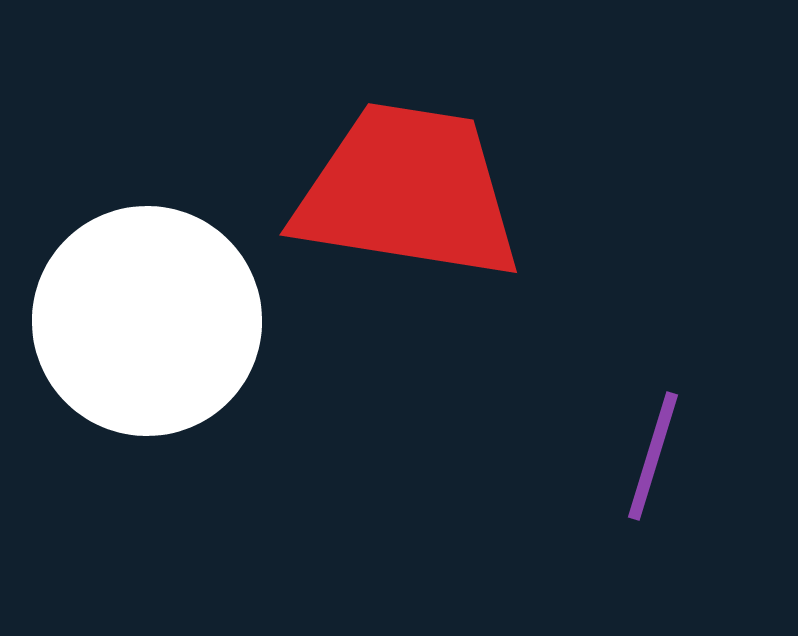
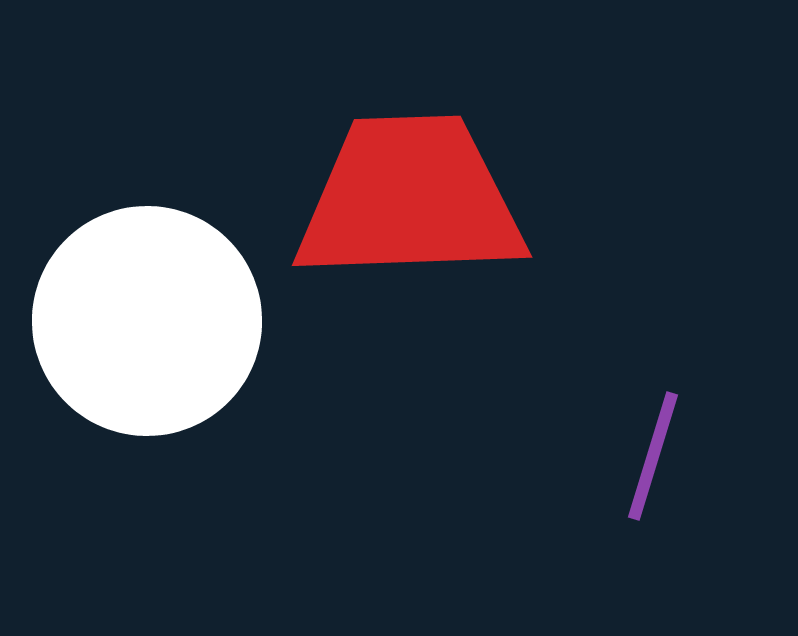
red trapezoid: moved 2 px right, 7 px down; rotated 11 degrees counterclockwise
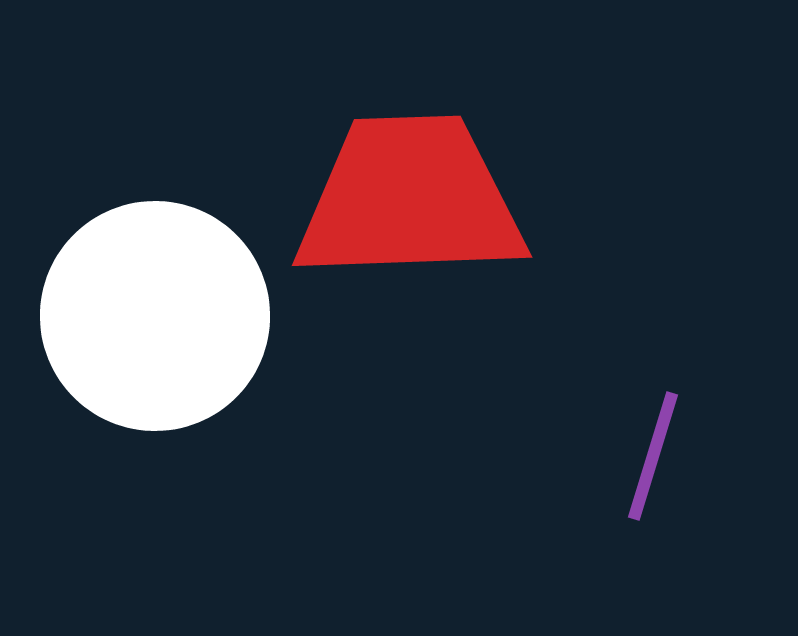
white circle: moved 8 px right, 5 px up
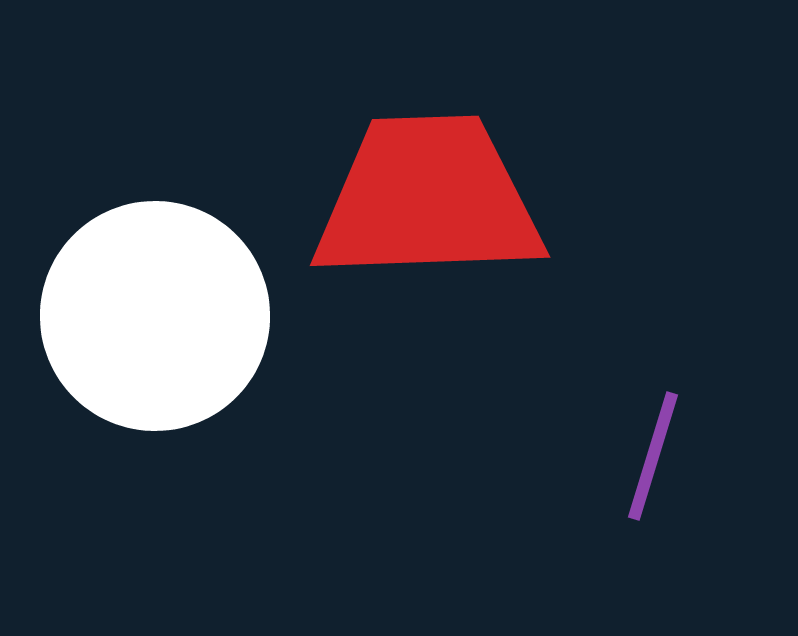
red trapezoid: moved 18 px right
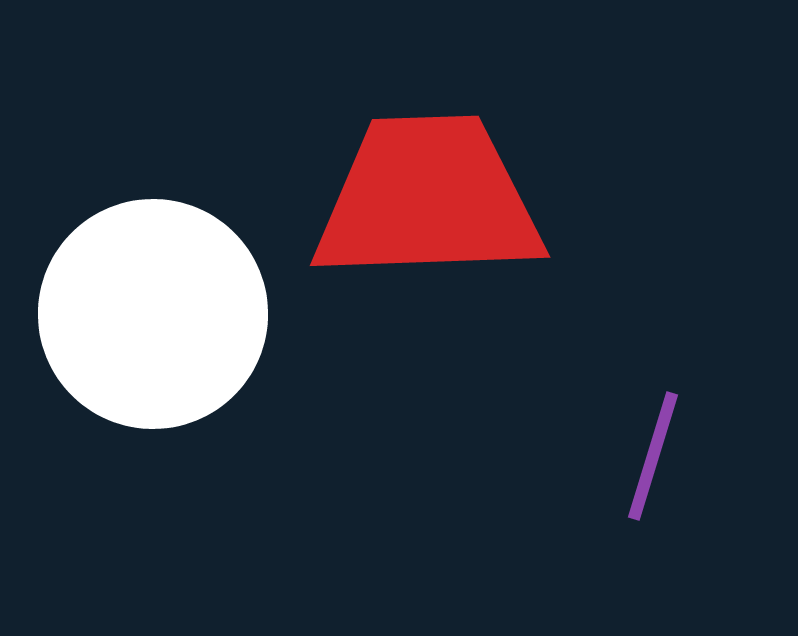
white circle: moved 2 px left, 2 px up
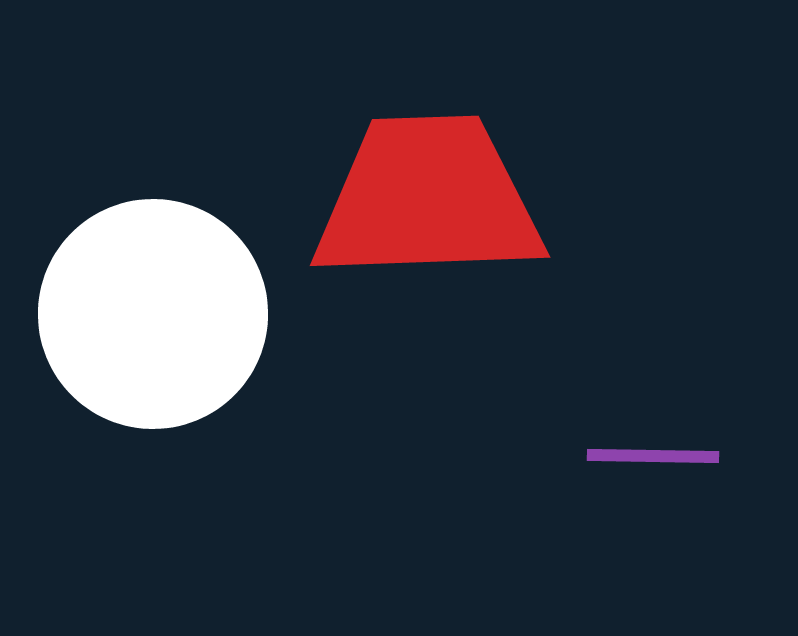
purple line: rotated 74 degrees clockwise
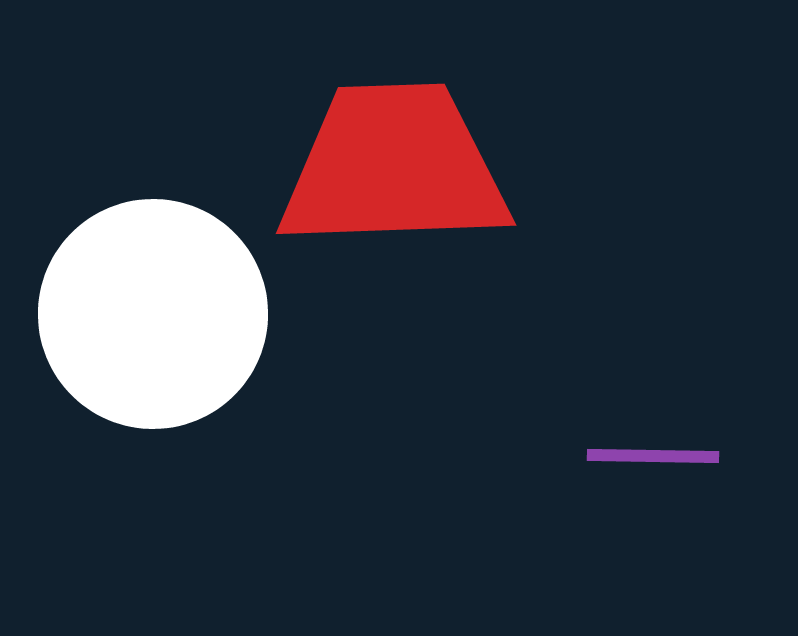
red trapezoid: moved 34 px left, 32 px up
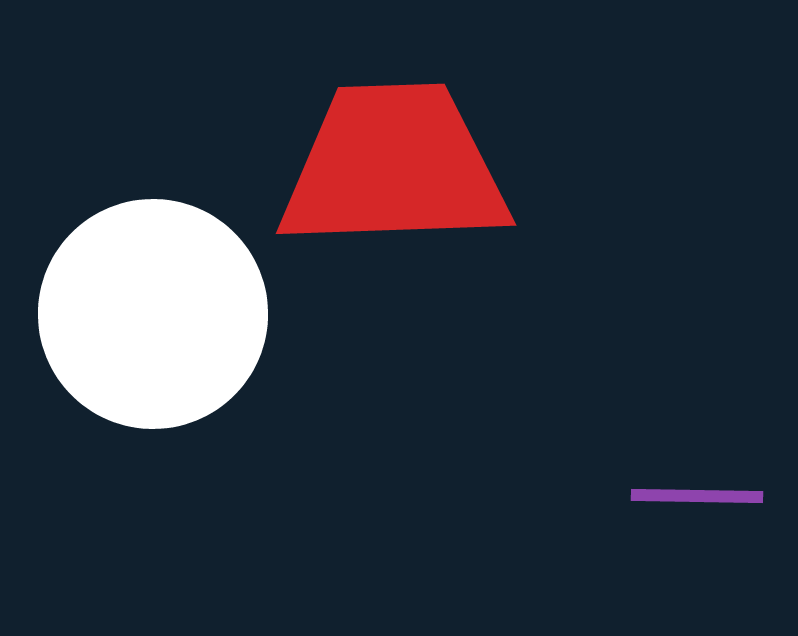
purple line: moved 44 px right, 40 px down
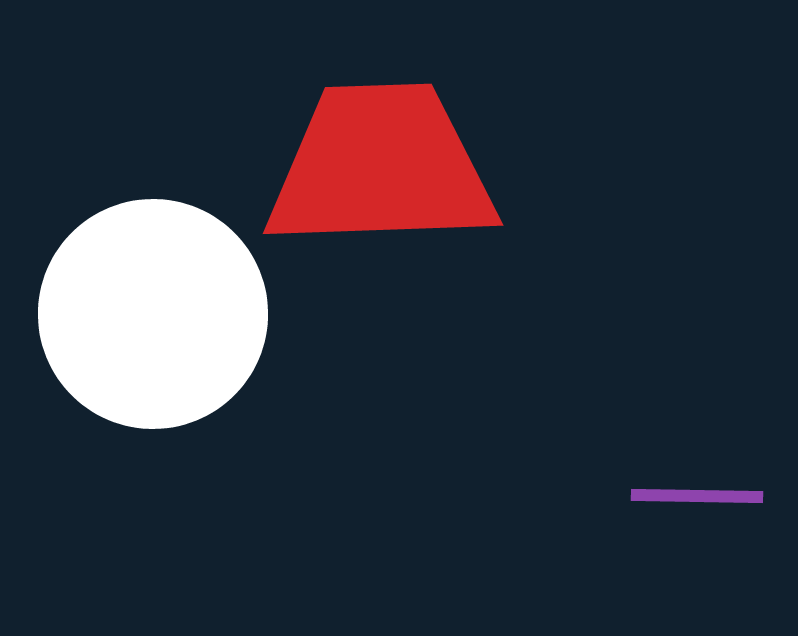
red trapezoid: moved 13 px left
